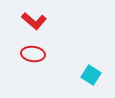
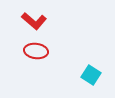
red ellipse: moved 3 px right, 3 px up
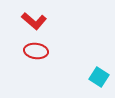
cyan square: moved 8 px right, 2 px down
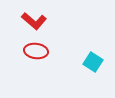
cyan square: moved 6 px left, 15 px up
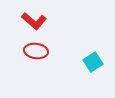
cyan square: rotated 24 degrees clockwise
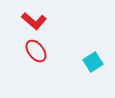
red ellipse: rotated 45 degrees clockwise
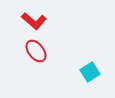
cyan square: moved 3 px left, 10 px down
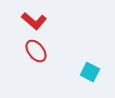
cyan square: rotated 30 degrees counterclockwise
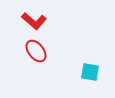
cyan square: rotated 18 degrees counterclockwise
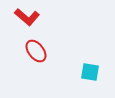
red L-shape: moved 7 px left, 4 px up
